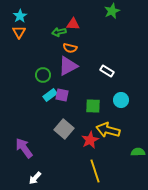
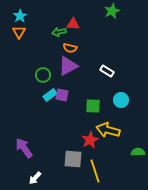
gray square: moved 9 px right, 30 px down; rotated 36 degrees counterclockwise
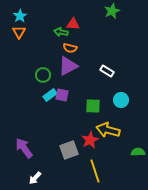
green arrow: moved 2 px right; rotated 24 degrees clockwise
gray square: moved 4 px left, 9 px up; rotated 24 degrees counterclockwise
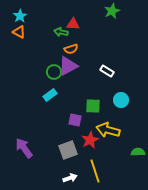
orange triangle: rotated 32 degrees counterclockwise
orange semicircle: moved 1 px right, 1 px down; rotated 32 degrees counterclockwise
green circle: moved 11 px right, 3 px up
purple square: moved 13 px right, 25 px down
gray square: moved 1 px left
white arrow: moved 35 px right; rotated 152 degrees counterclockwise
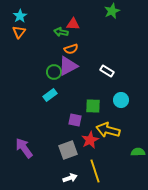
orange triangle: rotated 40 degrees clockwise
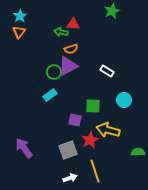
cyan circle: moved 3 px right
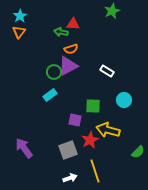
green semicircle: rotated 136 degrees clockwise
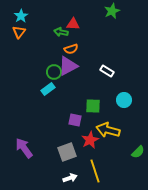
cyan star: moved 1 px right
cyan rectangle: moved 2 px left, 6 px up
gray square: moved 1 px left, 2 px down
